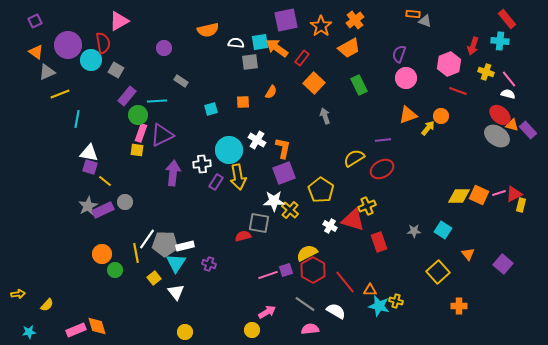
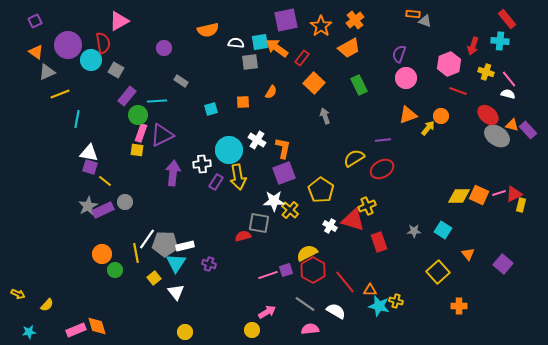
red ellipse at (500, 115): moved 12 px left
yellow arrow at (18, 294): rotated 32 degrees clockwise
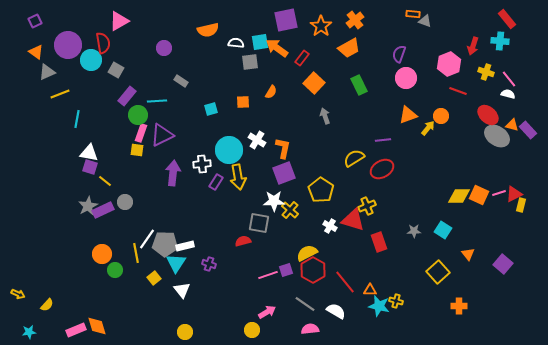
red semicircle at (243, 236): moved 5 px down
white triangle at (176, 292): moved 6 px right, 2 px up
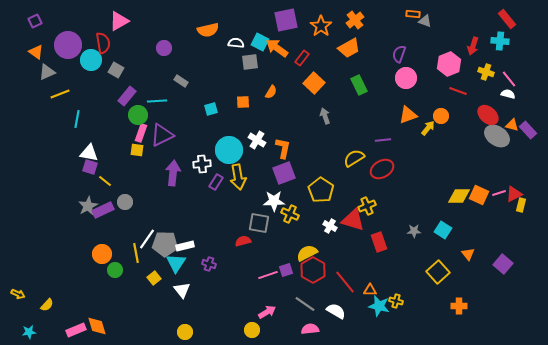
cyan square at (260, 42): rotated 36 degrees clockwise
yellow cross at (290, 210): moved 4 px down; rotated 18 degrees counterclockwise
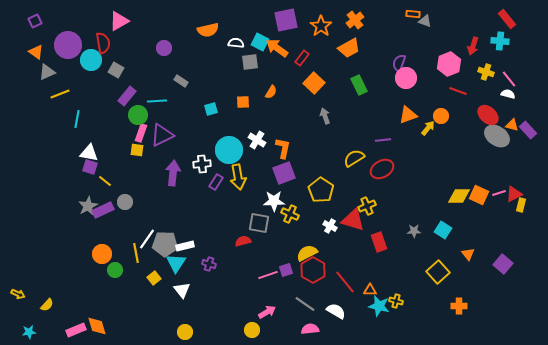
purple semicircle at (399, 54): moved 9 px down
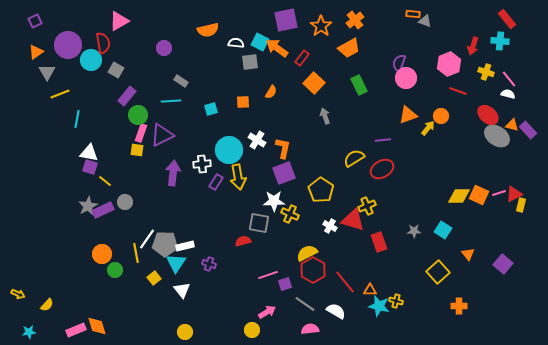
orange triangle at (36, 52): rotated 49 degrees clockwise
gray triangle at (47, 72): rotated 36 degrees counterclockwise
cyan line at (157, 101): moved 14 px right
purple square at (286, 270): moved 1 px left, 14 px down
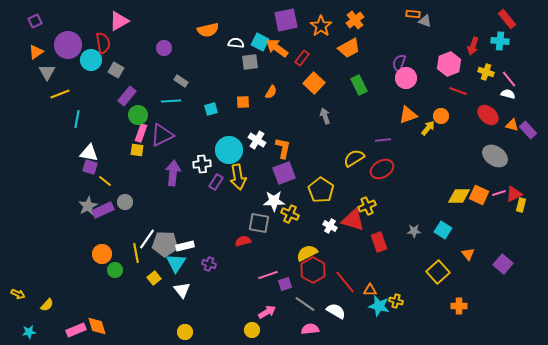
gray ellipse at (497, 136): moved 2 px left, 20 px down
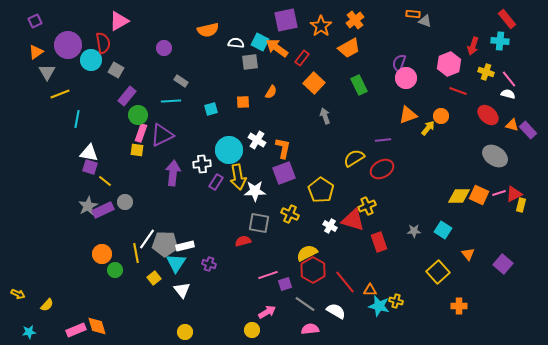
white star at (274, 201): moved 19 px left, 10 px up
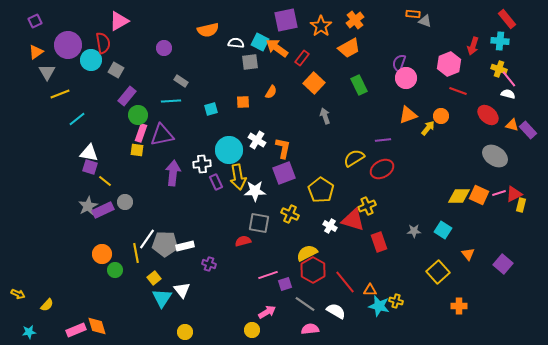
yellow cross at (486, 72): moved 13 px right, 3 px up
cyan line at (77, 119): rotated 42 degrees clockwise
purple triangle at (162, 135): rotated 15 degrees clockwise
purple rectangle at (216, 182): rotated 56 degrees counterclockwise
cyan triangle at (176, 263): moved 14 px left, 35 px down
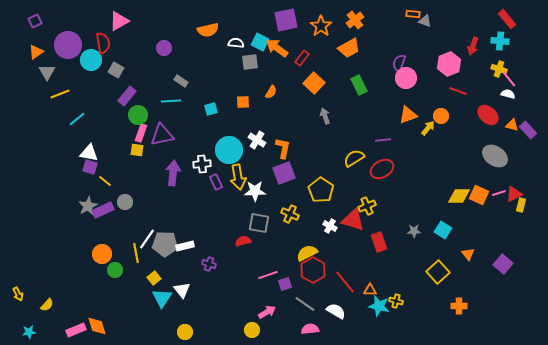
yellow arrow at (18, 294): rotated 40 degrees clockwise
